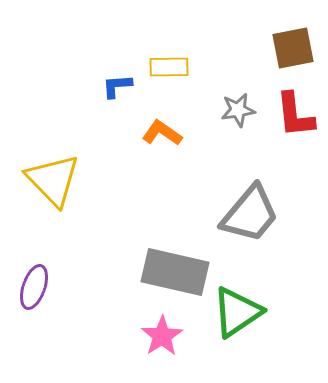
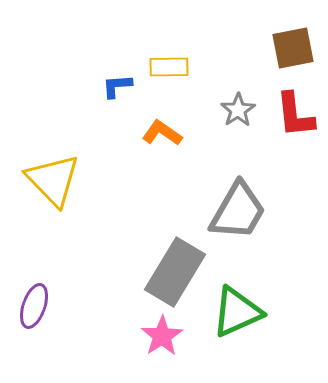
gray star: rotated 24 degrees counterclockwise
gray trapezoid: moved 12 px left, 3 px up; rotated 10 degrees counterclockwise
gray rectangle: rotated 72 degrees counterclockwise
purple ellipse: moved 19 px down
green triangle: rotated 10 degrees clockwise
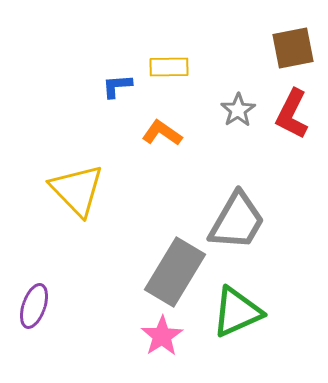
red L-shape: moved 3 px left, 1 px up; rotated 33 degrees clockwise
yellow triangle: moved 24 px right, 10 px down
gray trapezoid: moved 1 px left, 10 px down
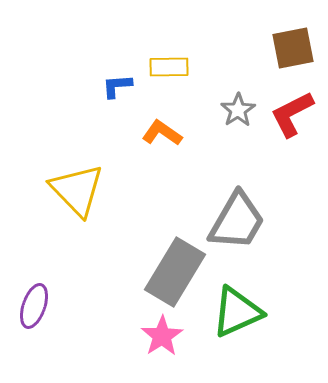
red L-shape: rotated 36 degrees clockwise
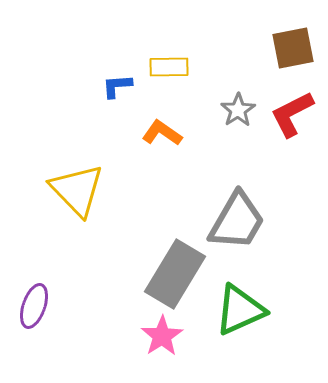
gray rectangle: moved 2 px down
green triangle: moved 3 px right, 2 px up
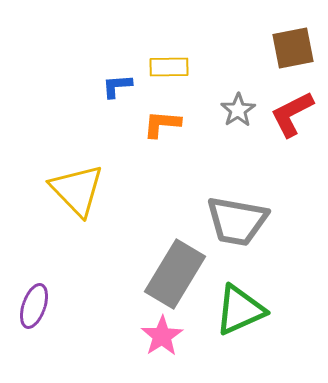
orange L-shape: moved 9 px up; rotated 30 degrees counterclockwise
gray trapezoid: rotated 70 degrees clockwise
